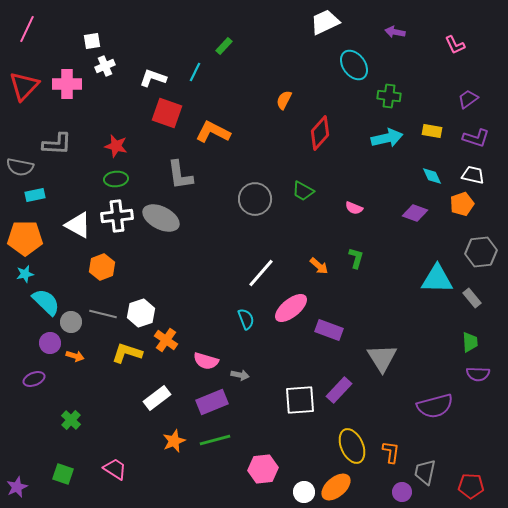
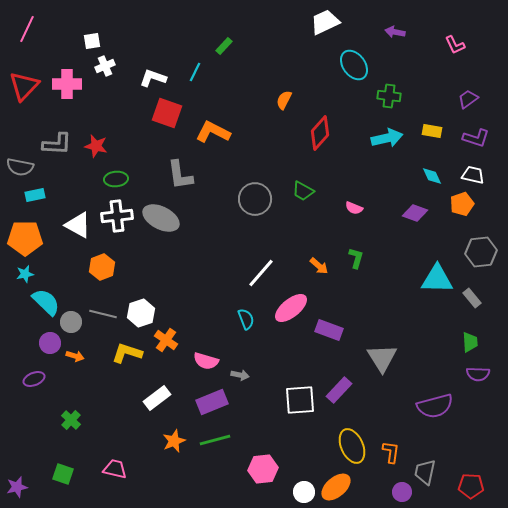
red star at (116, 146): moved 20 px left
pink trapezoid at (115, 469): rotated 20 degrees counterclockwise
purple star at (17, 487): rotated 10 degrees clockwise
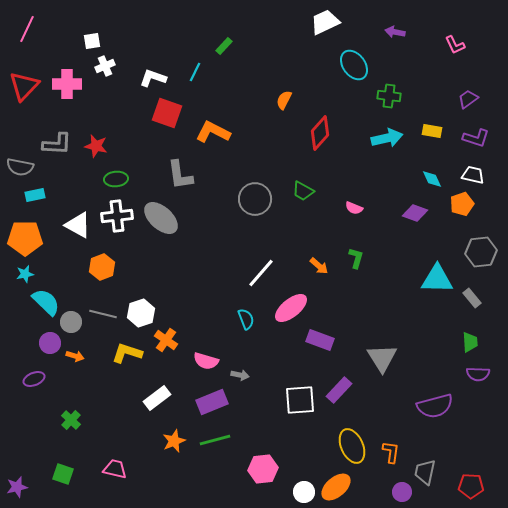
cyan diamond at (432, 176): moved 3 px down
gray ellipse at (161, 218): rotated 15 degrees clockwise
purple rectangle at (329, 330): moved 9 px left, 10 px down
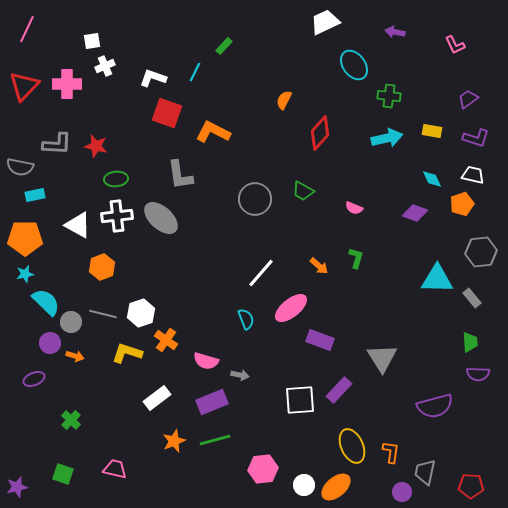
white circle at (304, 492): moved 7 px up
